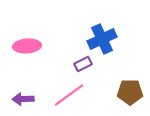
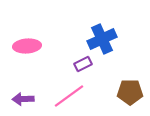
pink line: moved 1 px down
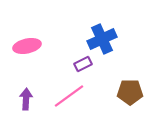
pink ellipse: rotated 8 degrees counterclockwise
purple arrow: moved 3 px right; rotated 95 degrees clockwise
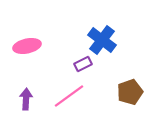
blue cross: moved 1 px down; rotated 28 degrees counterclockwise
brown pentagon: rotated 20 degrees counterclockwise
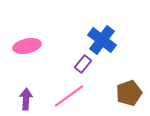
purple rectangle: rotated 24 degrees counterclockwise
brown pentagon: moved 1 px left, 1 px down
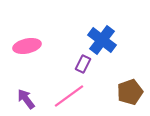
purple rectangle: rotated 12 degrees counterclockwise
brown pentagon: moved 1 px right, 1 px up
purple arrow: rotated 40 degrees counterclockwise
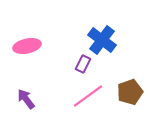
pink line: moved 19 px right
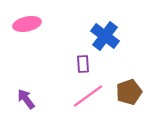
blue cross: moved 3 px right, 4 px up
pink ellipse: moved 22 px up
purple rectangle: rotated 30 degrees counterclockwise
brown pentagon: moved 1 px left
